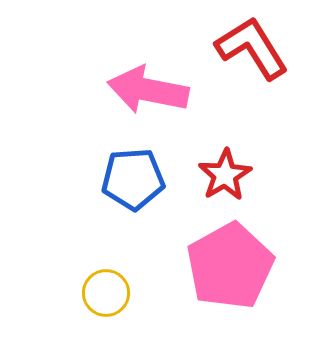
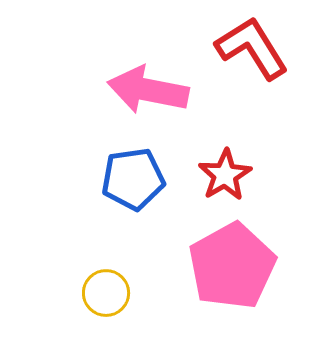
blue pentagon: rotated 4 degrees counterclockwise
pink pentagon: moved 2 px right
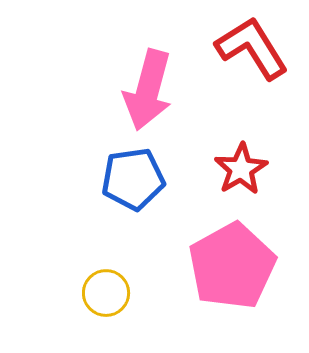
pink arrow: rotated 86 degrees counterclockwise
red star: moved 16 px right, 6 px up
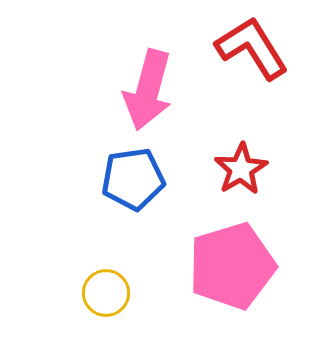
pink pentagon: rotated 12 degrees clockwise
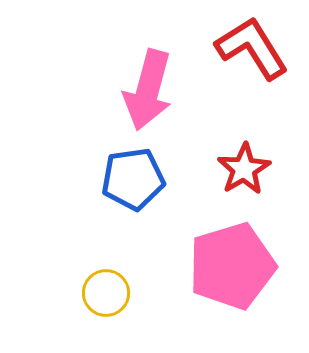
red star: moved 3 px right
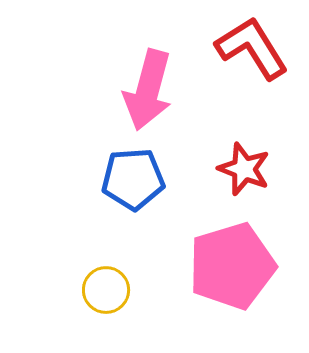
red star: rotated 20 degrees counterclockwise
blue pentagon: rotated 4 degrees clockwise
yellow circle: moved 3 px up
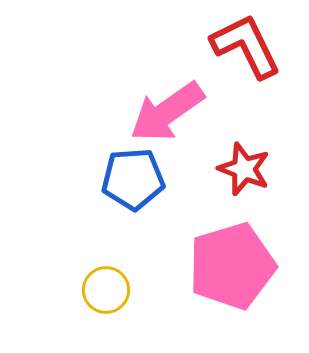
red L-shape: moved 6 px left, 2 px up; rotated 6 degrees clockwise
pink arrow: moved 19 px right, 22 px down; rotated 40 degrees clockwise
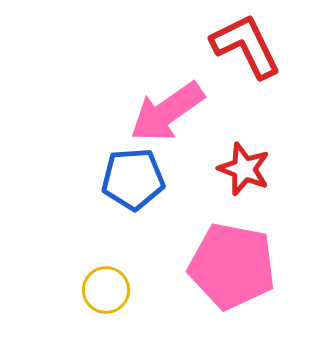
pink pentagon: rotated 28 degrees clockwise
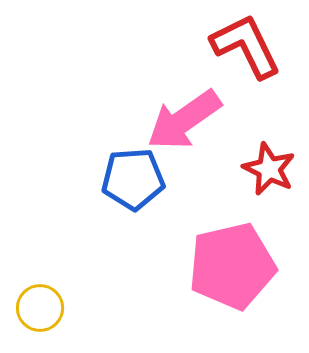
pink arrow: moved 17 px right, 8 px down
red star: moved 25 px right; rotated 4 degrees clockwise
pink pentagon: rotated 24 degrees counterclockwise
yellow circle: moved 66 px left, 18 px down
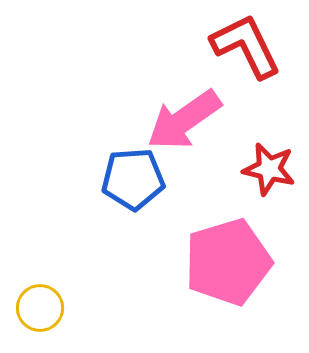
red star: rotated 12 degrees counterclockwise
pink pentagon: moved 4 px left, 4 px up; rotated 4 degrees counterclockwise
